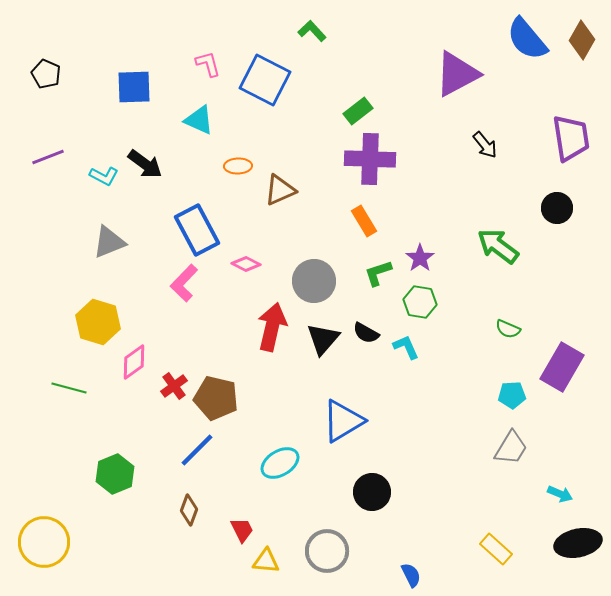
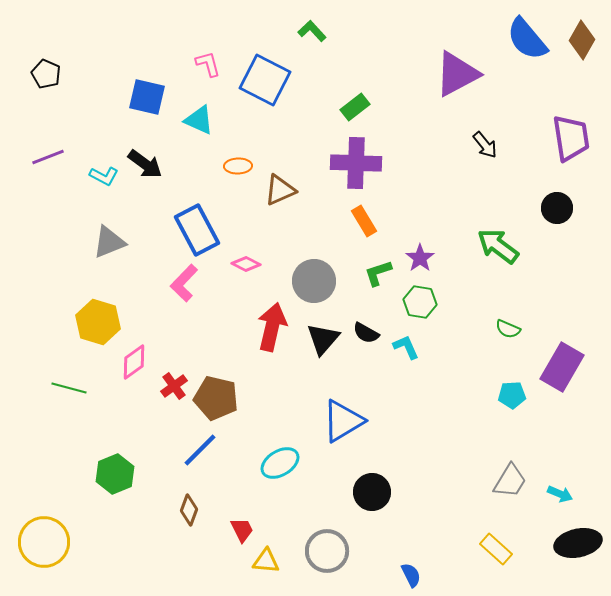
blue square at (134, 87): moved 13 px right, 10 px down; rotated 15 degrees clockwise
green rectangle at (358, 111): moved 3 px left, 4 px up
purple cross at (370, 159): moved 14 px left, 4 px down
gray trapezoid at (511, 448): moved 1 px left, 33 px down
blue line at (197, 450): moved 3 px right
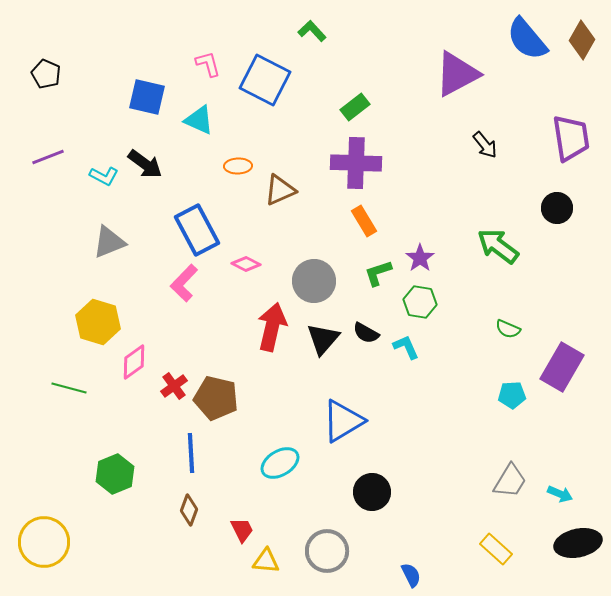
blue line at (200, 450): moved 9 px left, 3 px down; rotated 48 degrees counterclockwise
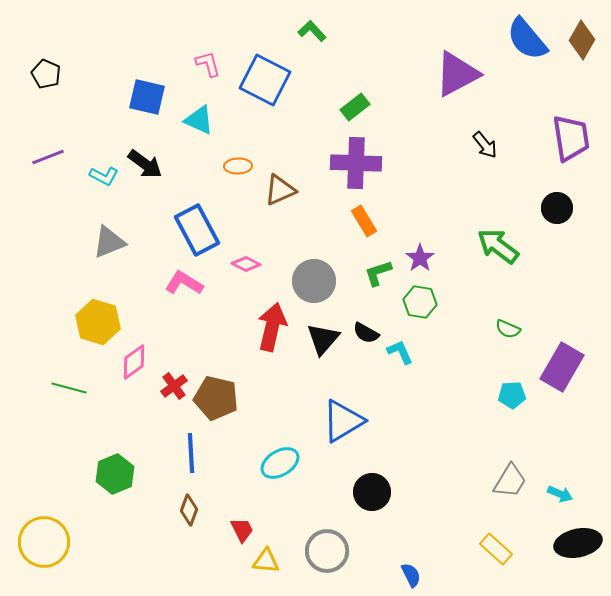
pink L-shape at (184, 283): rotated 78 degrees clockwise
cyan L-shape at (406, 347): moved 6 px left, 5 px down
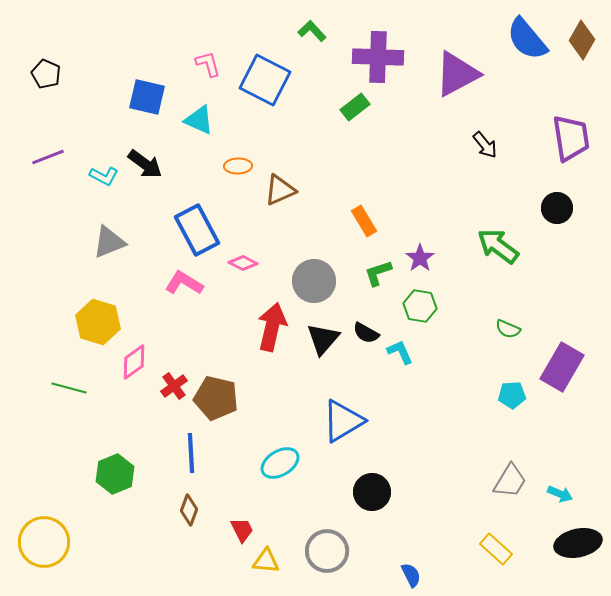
purple cross at (356, 163): moved 22 px right, 106 px up
pink diamond at (246, 264): moved 3 px left, 1 px up
green hexagon at (420, 302): moved 4 px down
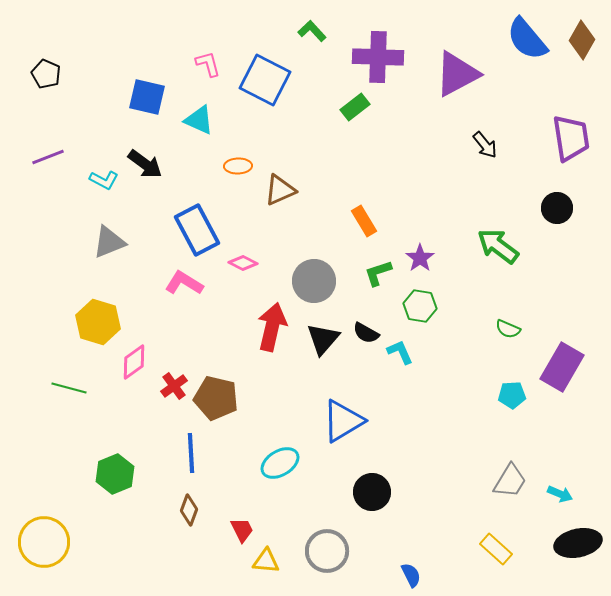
cyan L-shape at (104, 176): moved 4 px down
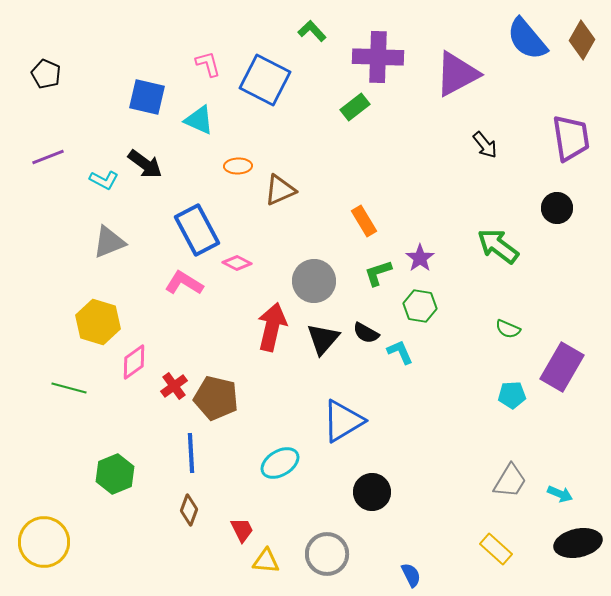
pink diamond at (243, 263): moved 6 px left
gray circle at (327, 551): moved 3 px down
